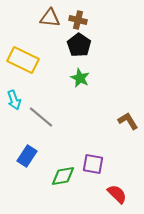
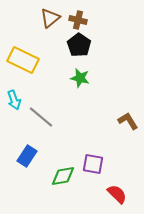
brown triangle: rotated 45 degrees counterclockwise
green star: rotated 12 degrees counterclockwise
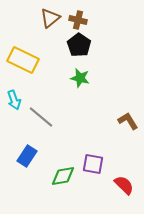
red semicircle: moved 7 px right, 9 px up
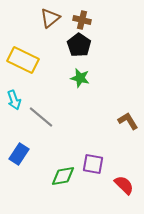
brown cross: moved 4 px right
blue rectangle: moved 8 px left, 2 px up
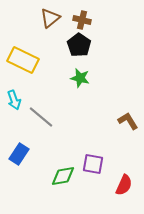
red semicircle: rotated 70 degrees clockwise
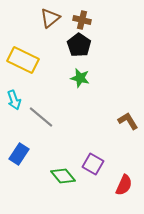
purple square: rotated 20 degrees clockwise
green diamond: rotated 60 degrees clockwise
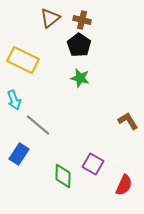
gray line: moved 3 px left, 8 px down
green diamond: rotated 40 degrees clockwise
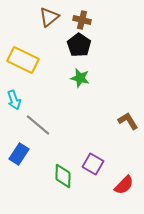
brown triangle: moved 1 px left, 1 px up
red semicircle: rotated 20 degrees clockwise
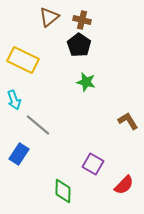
green star: moved 6 px right, 4 px down
green diamond: moved 15 px down
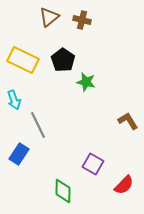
black pentagon: moved 16 px left, 15 px down
gray line: rotated 24 degrees clockwise
